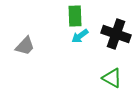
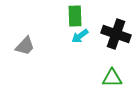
green triangle: rotated 30 degrees counterclockwise
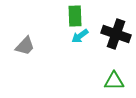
green triangle: moved 2 px right, 3 px down
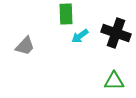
green rectangle: moved 9 px left, 2 px up
black cross: moved 1 px up
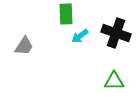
gray trapezoid: moved 1 px left; rotated 10 degrees counterclockwise
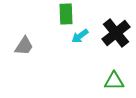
black cross: rotated 32 degrees clockwise
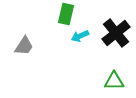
green rectangle: rotated 15 degrees clockwise
cyan arrow: rotated 12 degrees clockwise
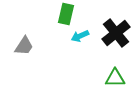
green triangle: moved 1 px right, 3 px up
